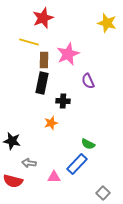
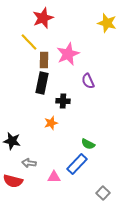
yellow line: rotated 30 degrees clockwise
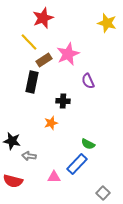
brown rectangle: rotated 56 degrees clockwise
black rectangle: moved 10 px left, 1 px up
gray arrow: moved 7 px up
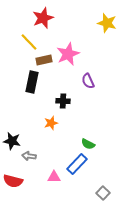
brown rectangle: rotated 21 degrees clockwise
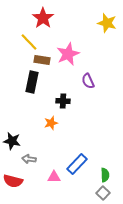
red star: rotated 15 degrees counterclockwise
brown rectangle: moved 2 px left; rotated 21 degrees clockwise
green semicircle: moved 17 px right, 31 px down; rotated 120 degrees counterclockwise
gray arrow: moved 3 px down
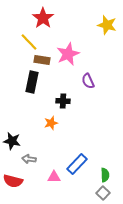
yellow star: moved 2 px down
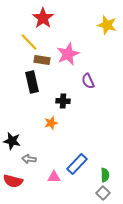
black rectangle: rotated 25 degrees counterclockwise
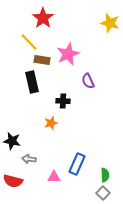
yellow star: moved 3 px right, 2 px up
blue rectangle: rotated 20 degrees counterclockwise
